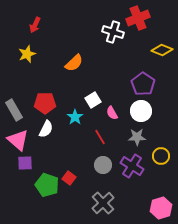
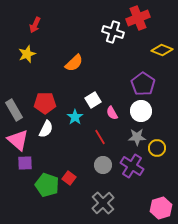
yellow circle: moved 4 px left, 8 px up
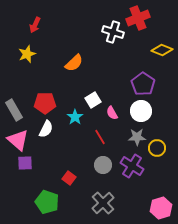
green pentagon: moved 17 px down
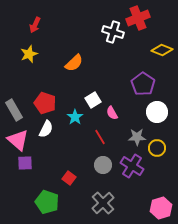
yellow star: moved 2 px right
red pentagon: rotated 20 degrees clockwise
white circle: moved 16 px right, 1 px down
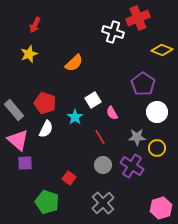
gray rectangle: rotated 10 degrees counterclockwise
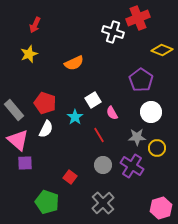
orange semicircle: rotated 18 degrees clockwise
purple pentagon: moved 2 px left, 4 px up
white circle: moved 6 px left
red line: moved 1 px left, 2 px up
red square: moved 1 px right, 1 px up
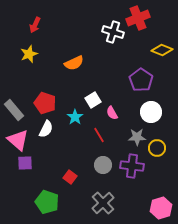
purple cross: rotated 25 degrees counterclockwise
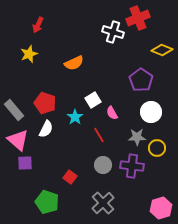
red arrow: moved 3 px right
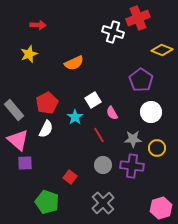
red arrow: rotated 112 degrees counterclockwise
red pentagon: moved 2 px right; rotated 25 degrees clockwise
gray star: moved 4 px left, 2 px down
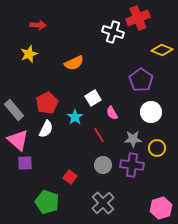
white square: moved 2 px up
purple cross: moved 1 px up
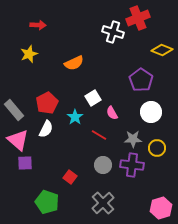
red line: rotated 28 degrees counterclockwise
